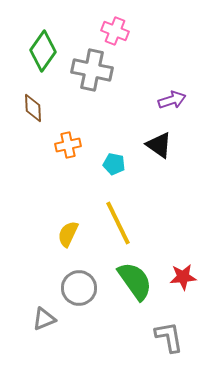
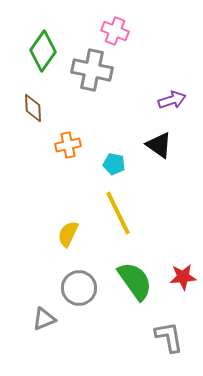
yellow line: moved 10 px up
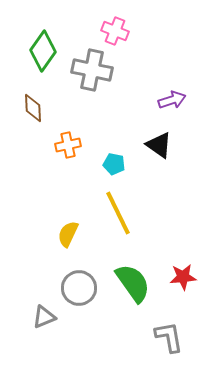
green semicircle: moved 2 px left, 2 px down
gray triangle: moved 2 px up
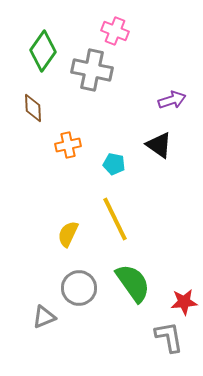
yellow line: moved 3 px left, 6 px down
red star: moved 1 px right, 25 px down
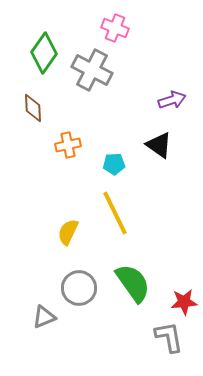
pink cross: moved 3 px up
green diamond: moved 1 px right, 2 px down
gray cross: rotated 15 degrees clockwise
cyan pentagon: rotated 15 degrees counterclockwise
yellow line: moved 6 px up
yellow semicircle: moved 2 px up
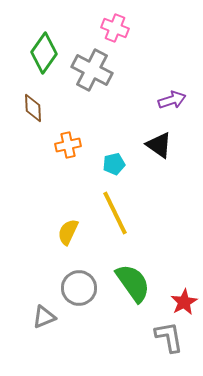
cyan pentagon: rotated 10 degrees counterclockwise
red star: rotated 24 degrees counterclockwise
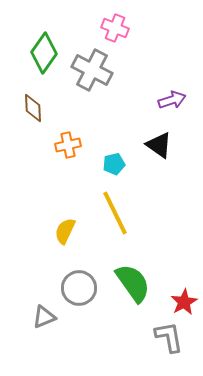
yellow semicircle: moved 3 px left, 1 px up
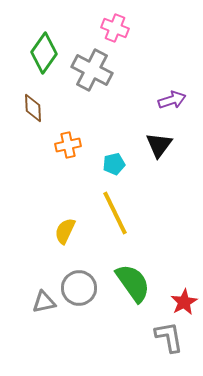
black triangle: rotated 32 degrees clockwise
gray triangle: moved 15 px up; rotated 10 degrees clockwise
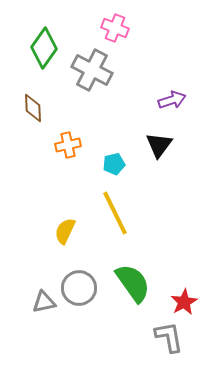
green diamond: moved 5 px up
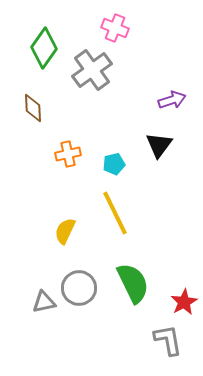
gray cross: rotated 27 degrees clockwise
orange cross: moved 9 px down
green semicircle: rotated 9 degrees clockwise
gray L-shape: moved 1 px left, 3 px down
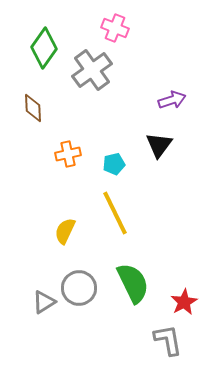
gray triangle: rotated 20 degrees counterclockwise
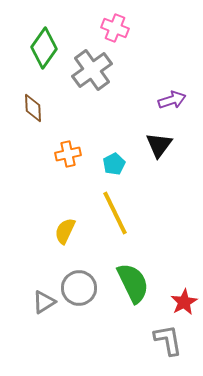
cyan pentagon: rotated 15 degrees counterclockwise
